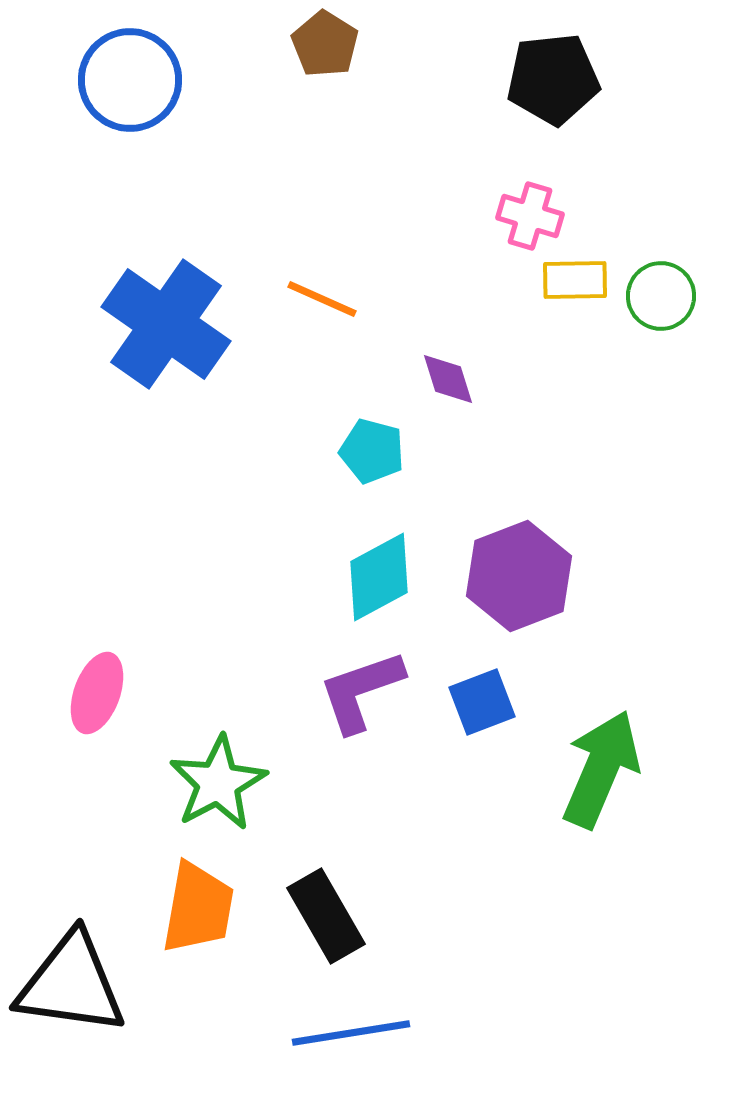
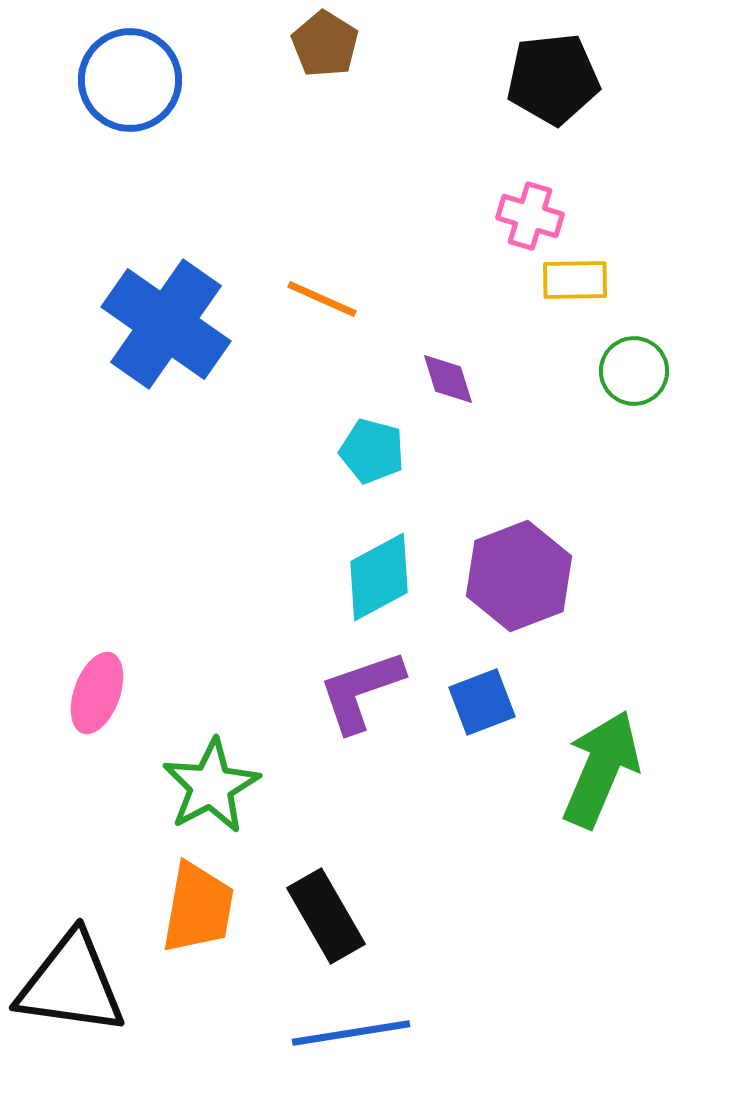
green circle: moved 27 px left, 75 px down
green star: moved 7 px left, 3 px down
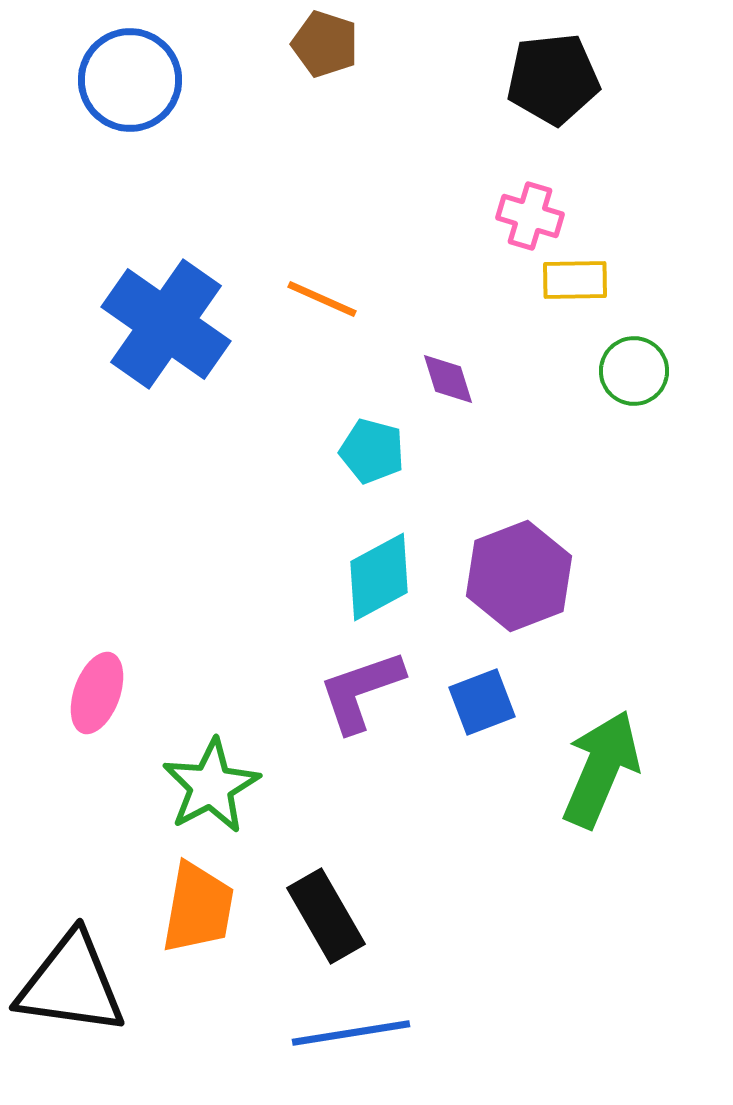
brown pentagon: rotated 14 degrees counterclockwise
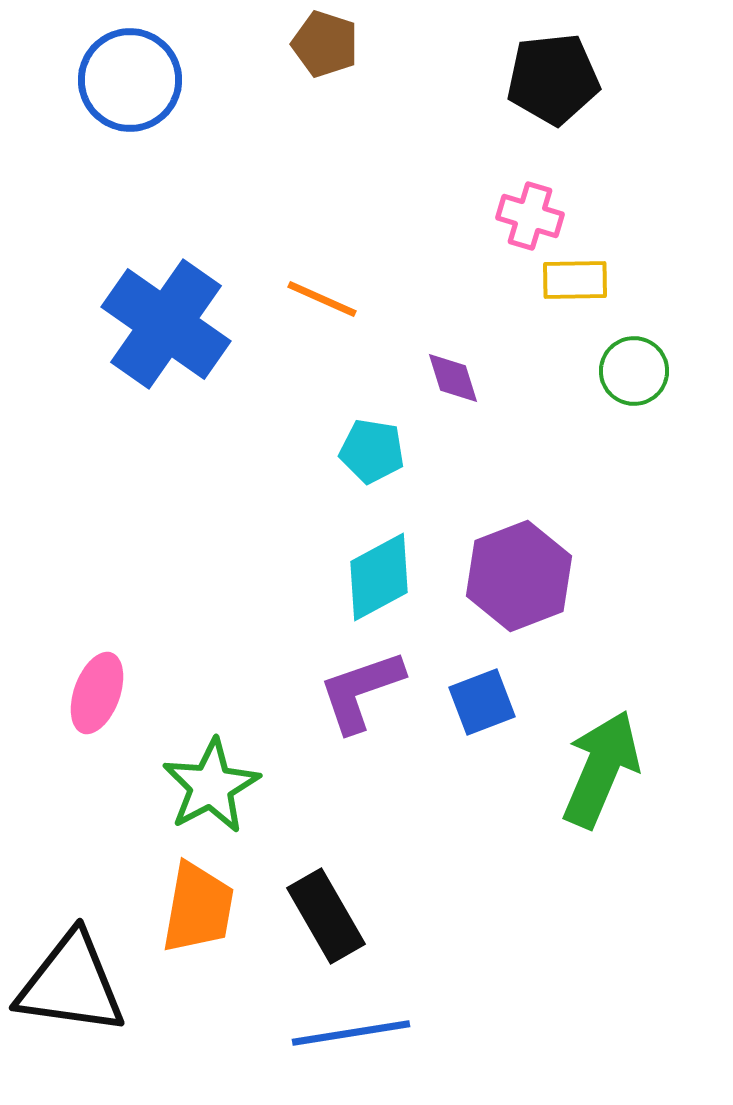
purple diamond: moved 5 px right, 1 px up
cyan pentagon: rotated 6 degrees counterclockwise
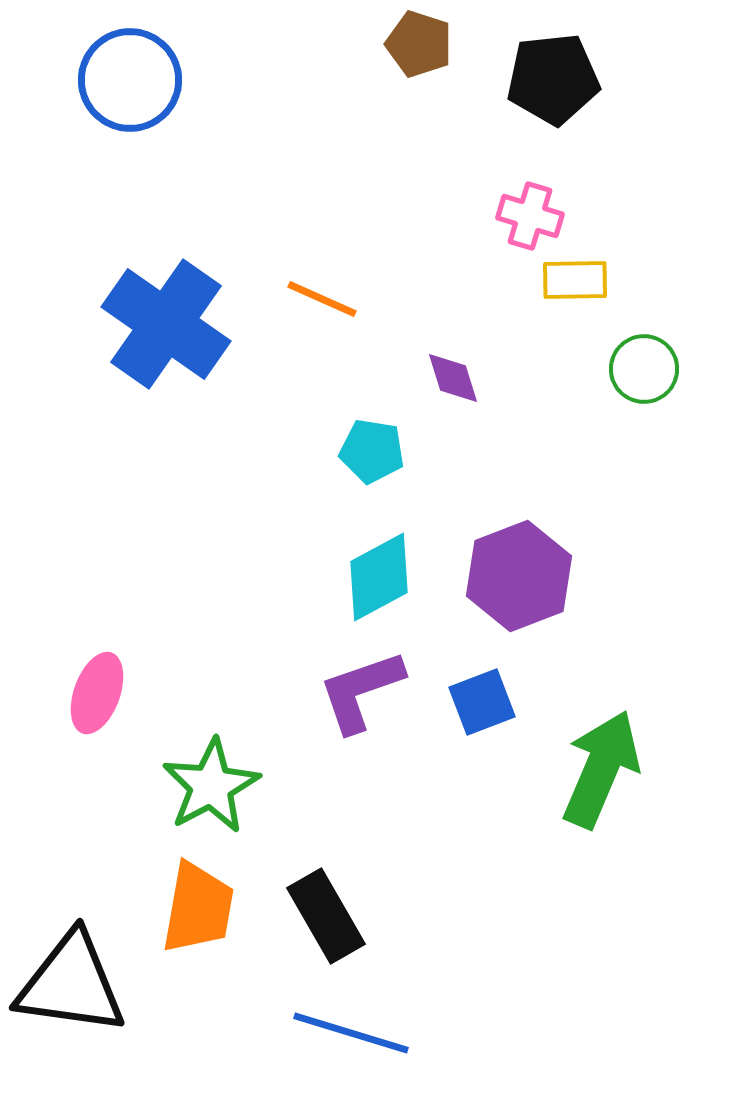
brown pentagon: moved 94 px right
green circle: moved 10 px right, 2 px up
blue line: rotated 26 degrees clockwise
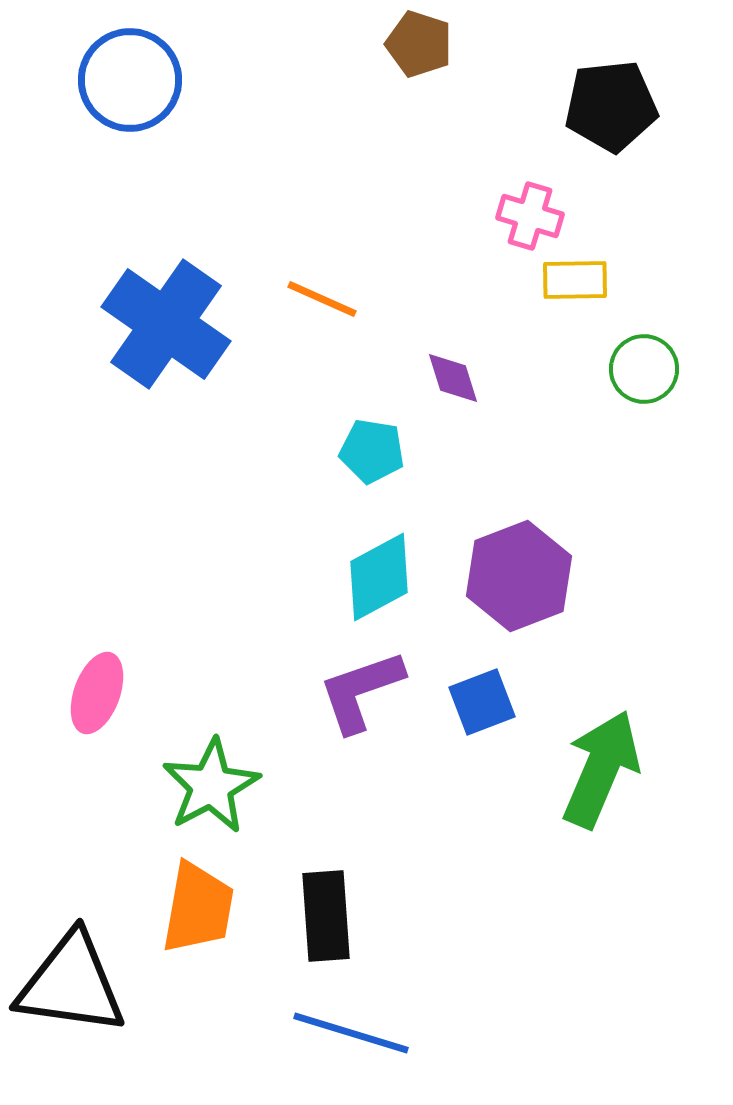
black pentagon: moved 58 px right, 27 px down
black rectangle: rotated 26 degrees clockwise
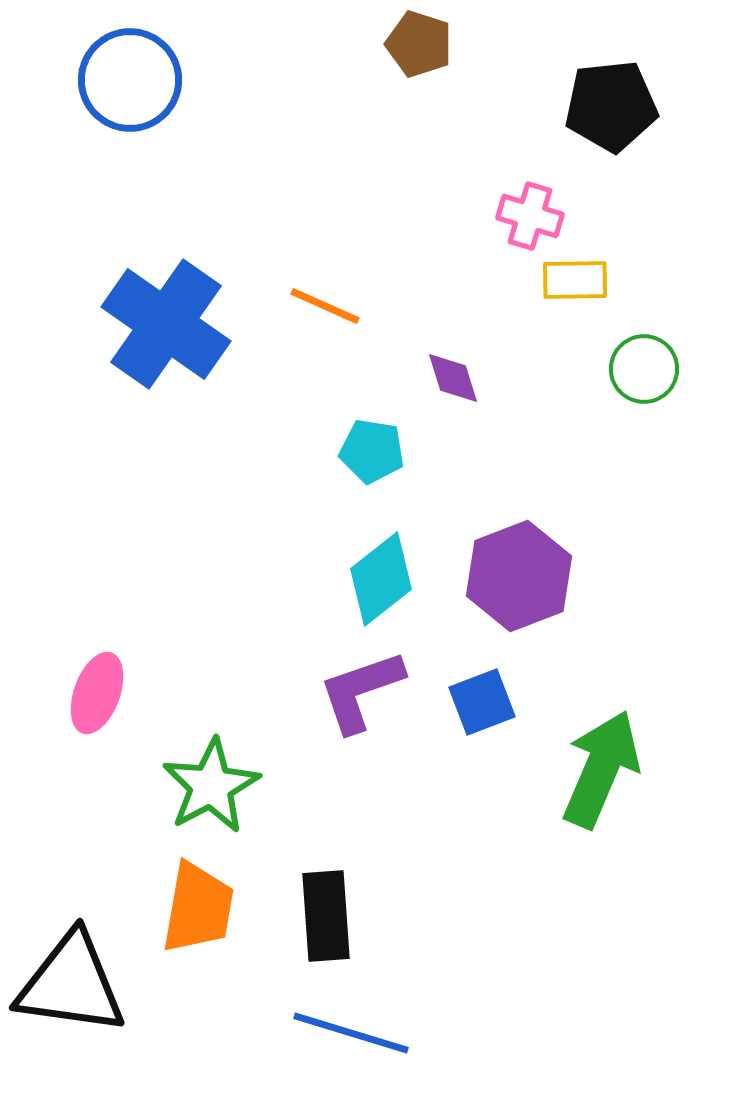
orange line: moved 3 px right, 7 px down
cyan diamond: moved 2 px right, 2 px down; rotated 10 degrees counterclockwise
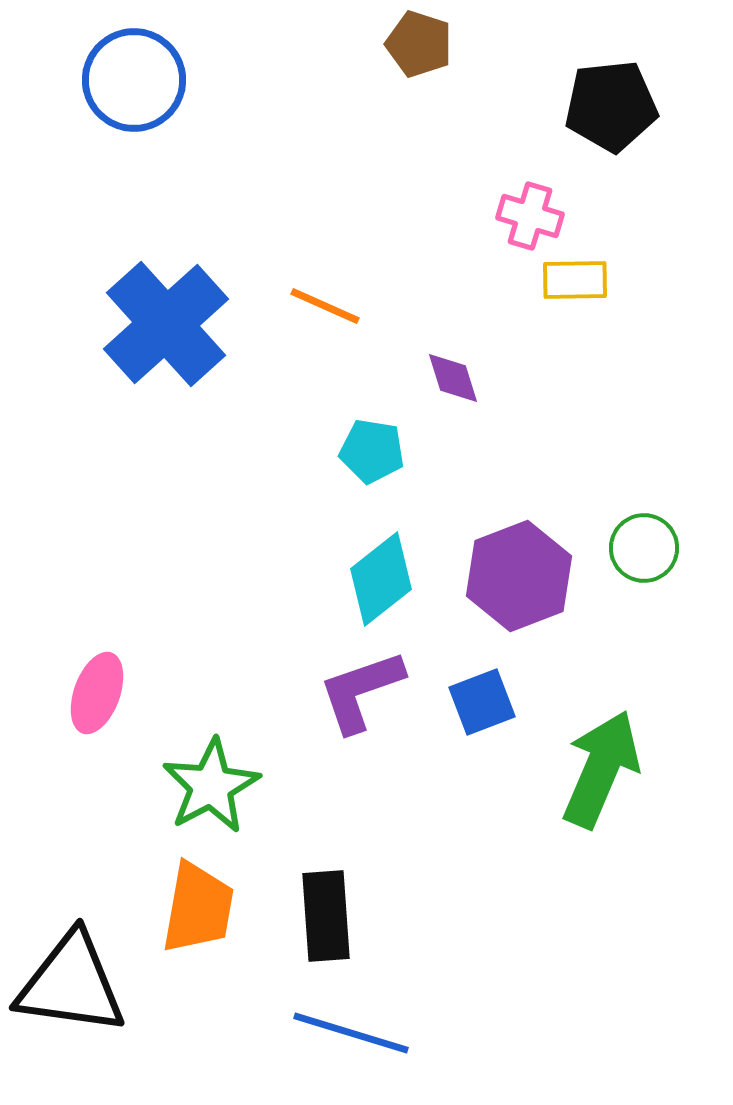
blue circle: moved 4 px right
blue cross: rotated 13 degrees clockwise
green circle: moved 179 px down
